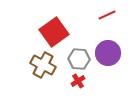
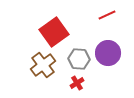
brown cross: rotated 25 degrees clockwise
red cross: moved 1 px left, 2 px down
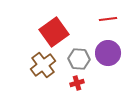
red line: moved 1 px right, 4 px down; rotated 18 degrees clockwise
red cross: rotated 16 degrees clockwise
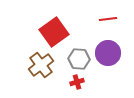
brown cross: moved 2 px left
red cross: moved 1 px up
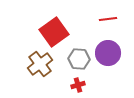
brown cross: moved 1 px left, 1 px up
red cross: moved 1 px right, 3 px down
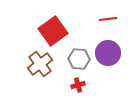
red square: moved 1 px left, 1 px up
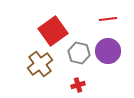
purple circle: moved 2 px up
gray hexagon: moved 6 px up; rotated 10 degrees clockwise
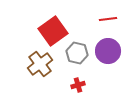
gray hexagon: moved 2 px left
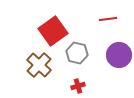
purple circle: moved 11 px right, 4 px down
brown cross: moved 1 px left, 1 px down; rotated 10 degrees counterclockwise
red cross: moved 1 px down
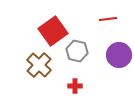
gray hexagon: moved 2 px up
red cross: moved 3 px left; rotated 16 degrees clockwise
